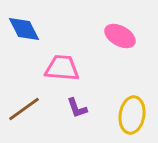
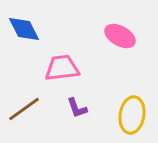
pink trapezoid: rotated 12 degrees counterclockwise
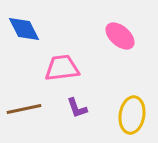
pink ellipse: rotated 12 degrees clockwise
brown line: rotated 24 degrees clockwise
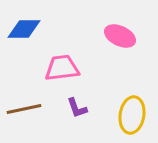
blue diamond: rotated 64 degrees counterclockwise
pink ellipse: rotated 16 degrees counterclockwise
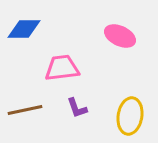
brown line: moved 1 px right, 1 px down
yellow ellipse: moved 2 px left, 1 px down
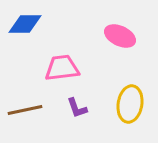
blue diamond: moved 1 px right, 5 px up
yellow ellipse: moved 12 px up
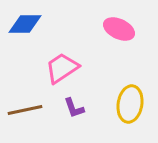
pink ellipse: moved 1 px left, 7 px up
pink trapezoid: rotated 27 degrees counterclockwise
purple L-shape: moved 3 px left
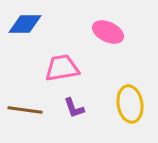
pink ellipse: moved 11 px left, 3 px down
pink trapezoid: rotated 24 degrees clockwise
yellow ellipse: rotated 18 degrees counterclockwise
brown line: rotated 20 degrees clockwise
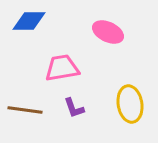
blue diamond: moved 4 px right, 3 px up
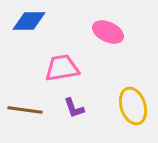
yellow ellipse: moved 3 px right, 2 px down; rotated 9 degrees counterclockwise
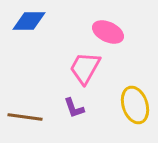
pink trapezoid: moved 23 px right; rotated 51 degrees counterclockwise
yellow ellipse: moved 2 px right, 1 px up
brown line: moved 7 px down
